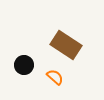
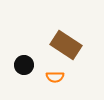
orange semicircle: rotated 138 degrees clockwise
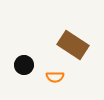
brown rectangle: moved 7 px right
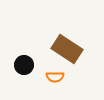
brown rectangle: moved 6 px left, 4 px down
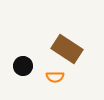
black circle: moved 1 px left, 1 px down
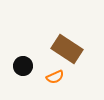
orange semicircle: rotated 24 degrees counterclockwise
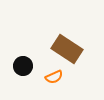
orange semicircle: moved 1 px left
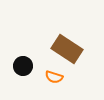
orange semicircle: rotated 42 degrees clockwise
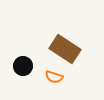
brown rectangle: moved 2 px left
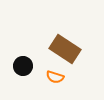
orange semicircle: moved 1 px right
